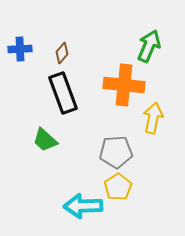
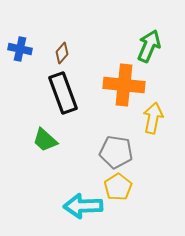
blue cross: rotated 15 degrees clockwise
gray pentagon: rotated 12 degrees clockwise
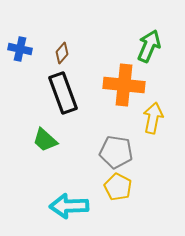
yellow pentagon: rotated 12 degrees counterclockwise
cyan arrow: moved 14 px left
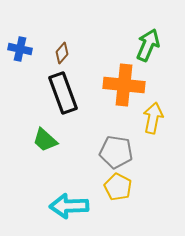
green arrow: moved 1 px left, 1 px up
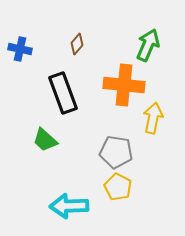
brown diamond: moved 15 px right, 9 px up
